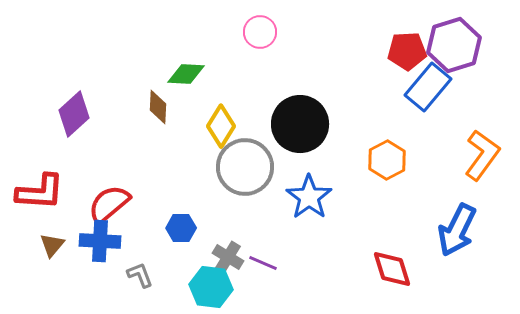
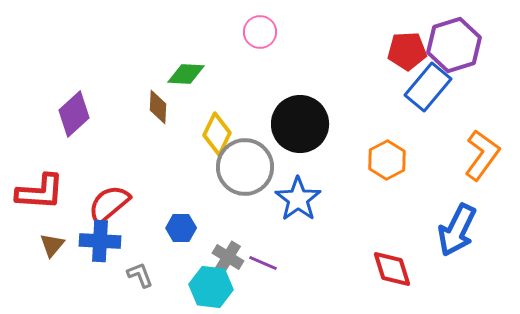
yellow diamond: moved 4 px left, 8 px down; rotated 6 degrees counterclockwise
blue star: moved 11 px left, 2 px down
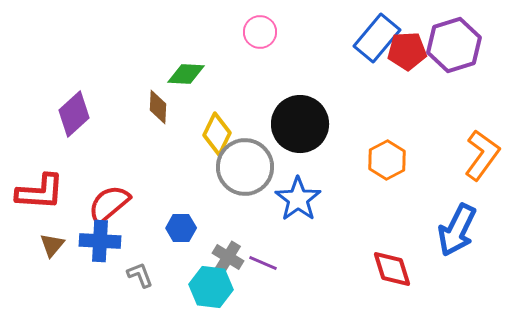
blue rectangle: moved 51 px left, 49 px up
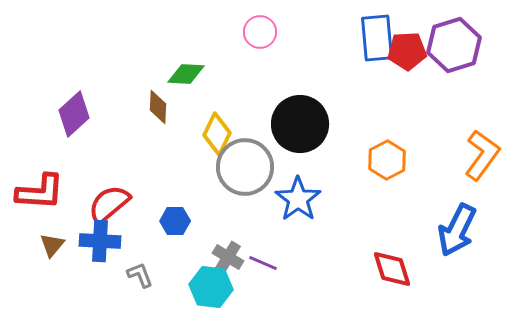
blue rectangle: rotated 45 degrees counterclockwise
blue hexagon: moved 6 px left, 7 px up
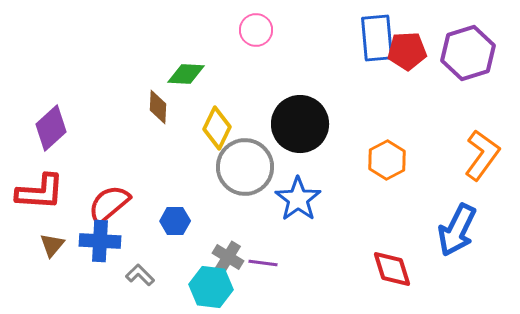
pink circle: moved 4 px left, 2 px up
purple hexagon: moved 14 px right, 8 px down
purple diamond: moved 23 px left, 14 px down
yellow diamond: moved 6 px up
purple line: rotated 16 degrees counterclockwise
gray L-shape: rotated 24 degrees counterclockwise
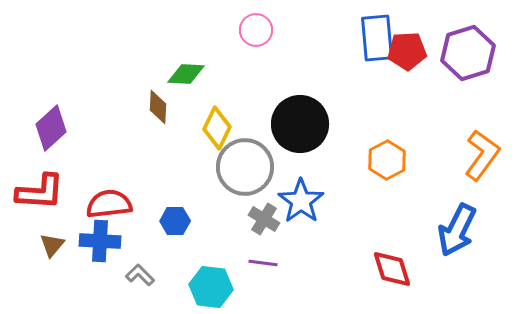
blue star: moved 3 px right, 2 px down
red semicircle: rotated 33 degrees clockwise
gray cross: moved 36 px right, 38 px up
